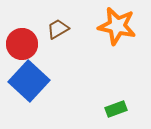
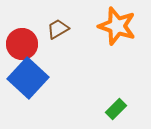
orange star: rotated 6 degrees clockwise
blue square: moved 1 px left, 3 px up
green rectangle: rotated 25 degrees counterclockwise
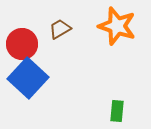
brown trapezoid: moved 2 px right
green rectangle: moved 1 px right, 2 px down; rotated 40 degrees counterclockwise
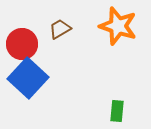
orange star: moved 1 px right
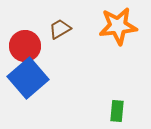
orange star: rotated 24 degrees counterclockwise
red circle: moved 3 px right, 2 px down
blue square: rotated 6 degrees clockwise
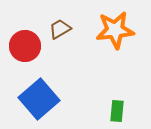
orange star: moved 3 px left, 4 px down
blue square: moved 11 px right, 21 px down
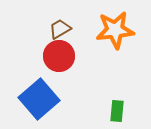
red circle: moved 34 px right, 10 px down
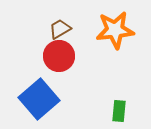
green rectangle: moved 2 px right
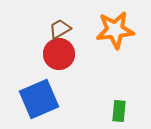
red circle: moved 2 px up
blue square: rotated 18 degrees clockwise
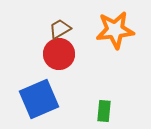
green rectangle: moved 15 px left
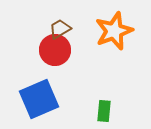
orange star: moved 1 px left, 1 px down; rotated 15 degrees counterclockwise
red circle: moved 4 px left, 4 px up
